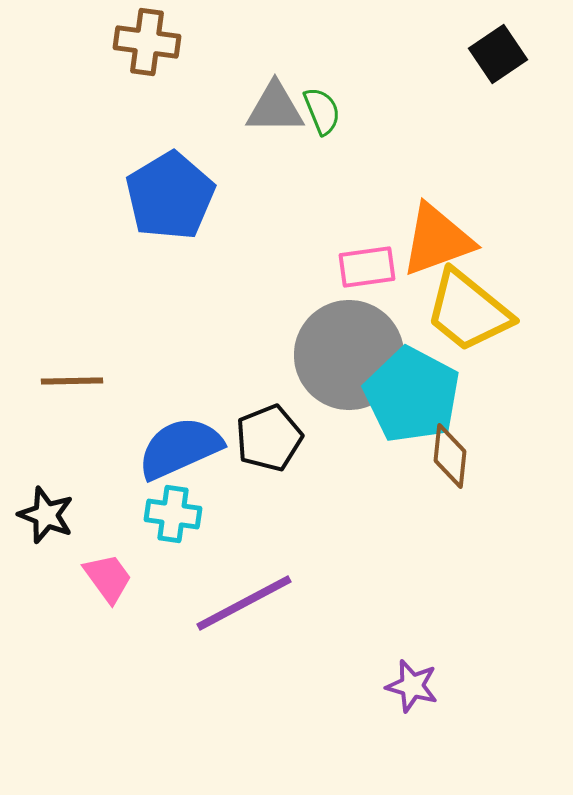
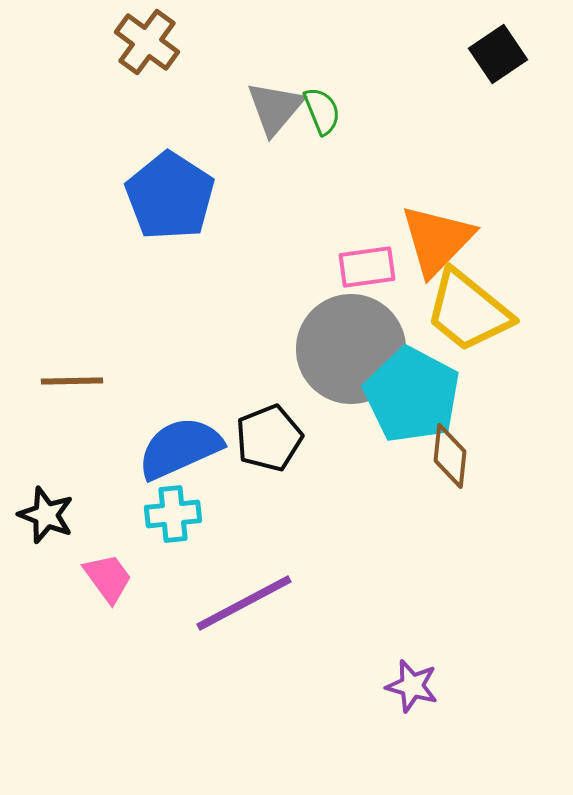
brown cross: rotated 28 degrees clockwise
gray triangle: rotated 50 degrees counterclockwise
blue pentagon: rotated 8 degrees counterclockwise
orange triangle: rotated 26 degrees counterclockwise
gray circle: moved 2 px right, 6 px up
cyan cross: rotated 14 degrees counterclockwise
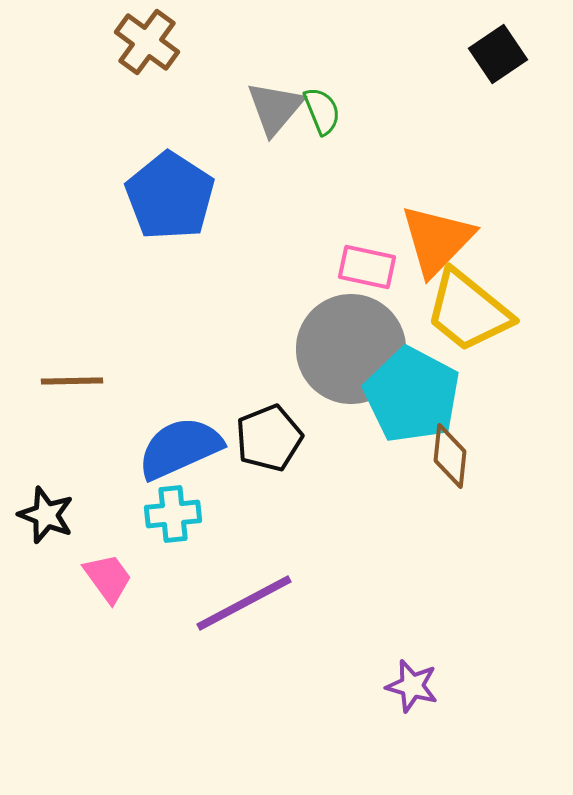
pink rectangle: rotated 20 degrees clockwise
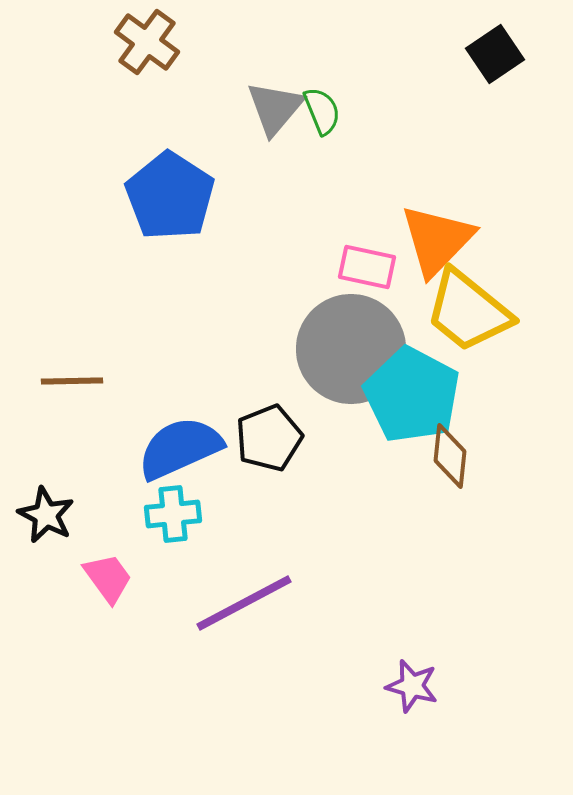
black square: moved 3 px left
black star: rotated 6 degrees clockwise
